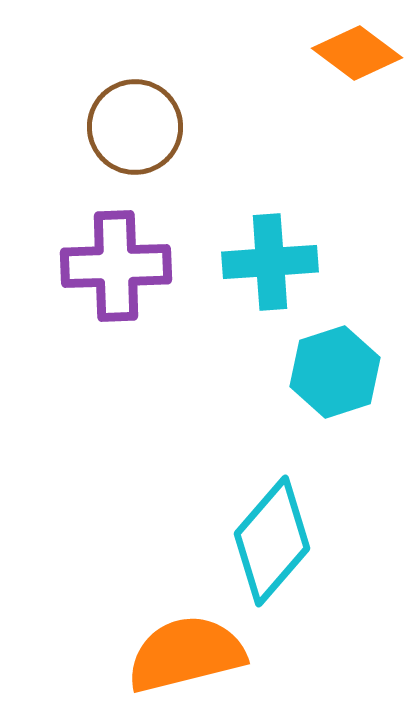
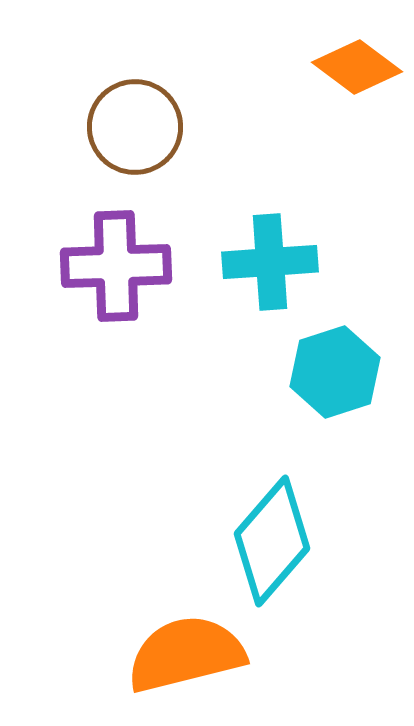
orange diamond: moved 14 px down
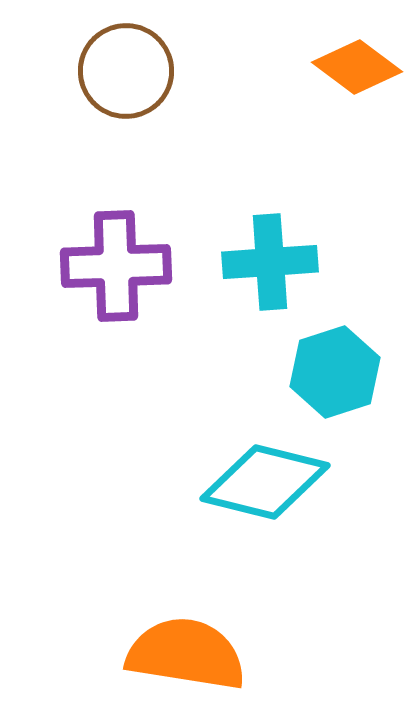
brown circle: moved 9 px left, 56 px up
cyan diamond: moved 7 px left, 59 px up; rotated 63 degrees clockwise
orange semicircle: rotated 23 degrees clockwise
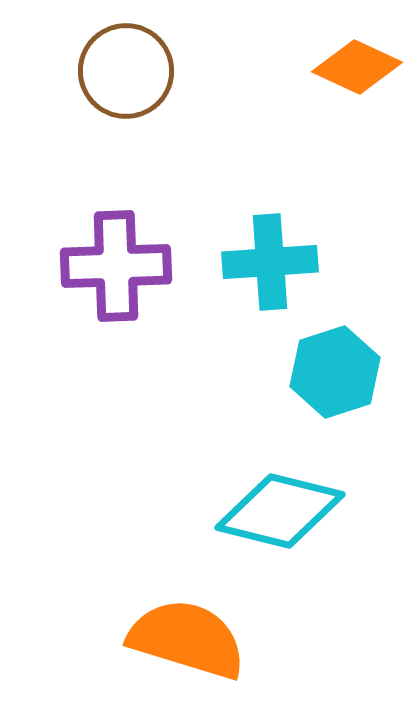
orange diamond: rotated 12 degrees counterclockwise
cyan diamond: moved 15 px right, 29 px down
orange semicircle: moved 1 px right, 15 px up; rotated 8 degrees clockwise
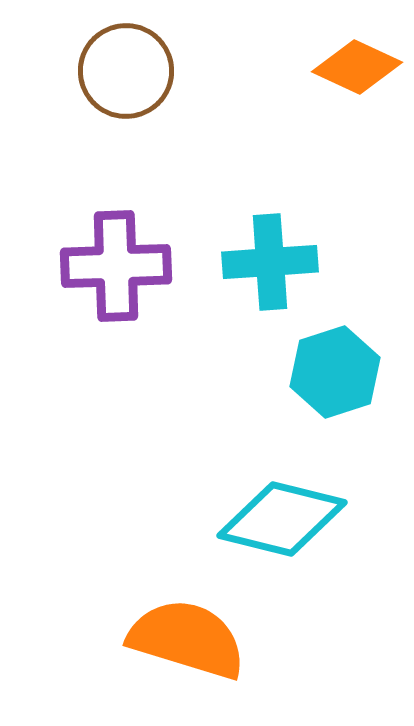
cyan diamond: moved 2 px right, 8 px down
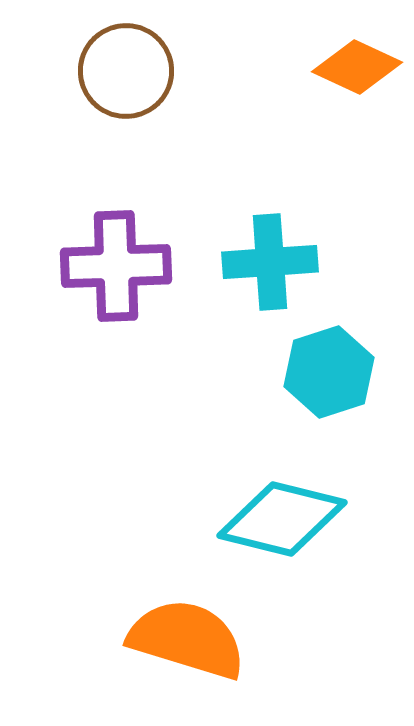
cyan hexagon: moved 6 px left
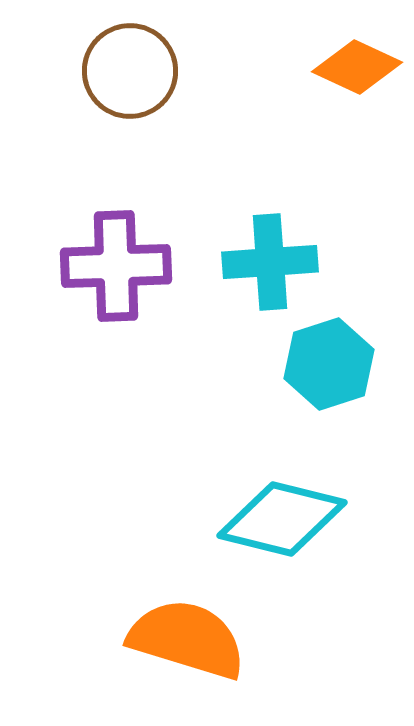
brown circle: moved 4 px right
cyan hexagon: moved 8 px up
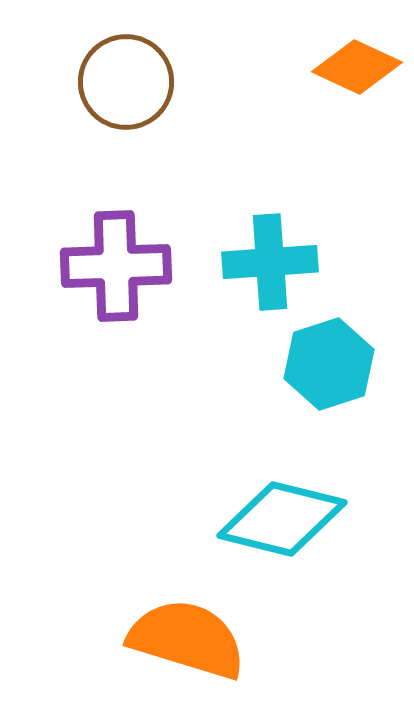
brown circle: moved 4 px left, 11 px down
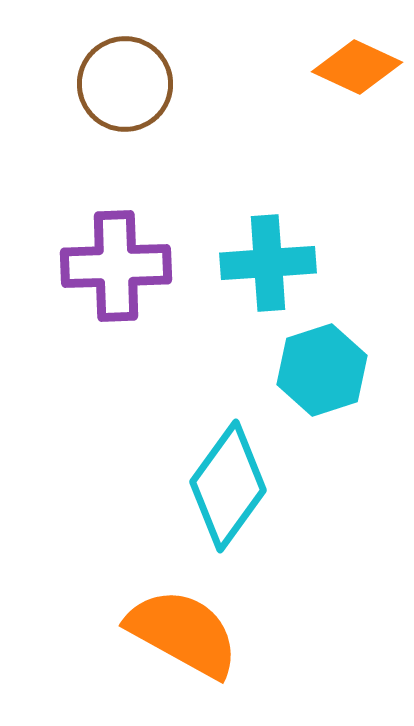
brown circle: moved 1 px left, 2 px down
cyan cross: moved 2 px left, 1 px down
cyan hexagon: moved 7 px left, 6 px down
cyan diamond: moved 54 px left, 33 px up; rotated 68 degrees counterclockwise
orange semicircle: moved 4 px left, 6 px up; rotated 12 degrees clockwise
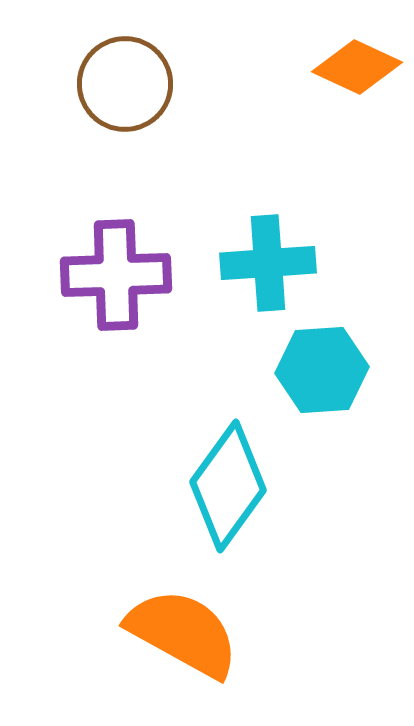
purple cross: moved 9 px down
cyan hexagon: rotated 14 degrees clockwise
